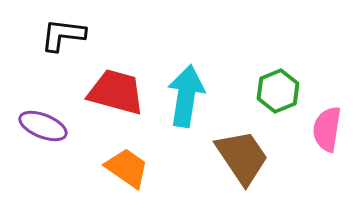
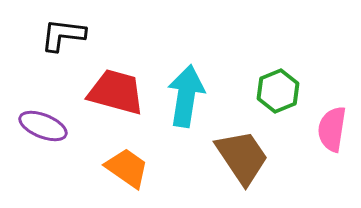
pink semicircle: moved 5 px right
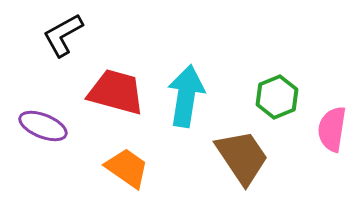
black L-shape: rotated 36 degrees counterclockwise
green hexagon: moved 1 px left, 6 px down
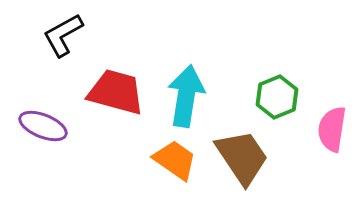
orange trapezoid: moved 48 px right, 8 px up
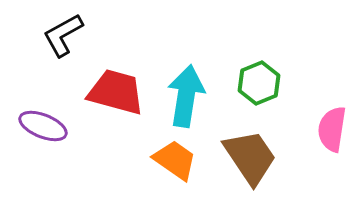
green hexagon: moved 18 px left, 14 px up
brown trapezoid: moved 8 px right
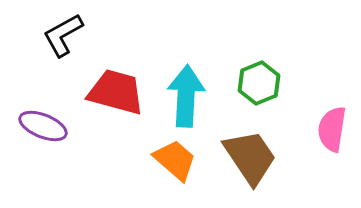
cyan arrow: rotated 6 degrees counterclockwise
orange trapezoid: rotated 6 degrees clockwise
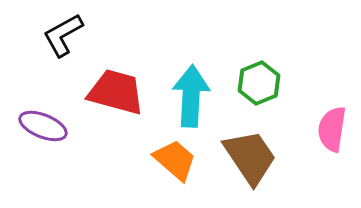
cyan arrow: moved 5 px right
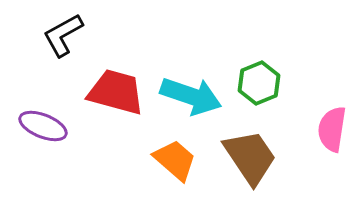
cyan arrow: rotated 106 degrees clockwise
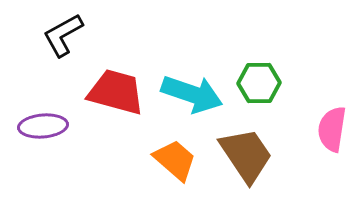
green hexagon: rotated 21 degrees clockwise
cyan arrow: moved 1 px right, 2 px up
purple ellipse: rotated 27 degrees counterclockwise
brown trapezoid: moved 4 px left, 2 px up
